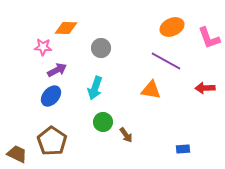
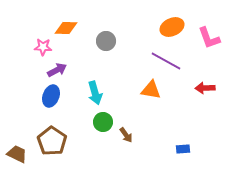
gray circle: moved 5 px right, 7 px up
cyan arrow: moved 5 px down; rotated 35 degrees counterclockwise
blue ellipse: rotated 20 degrees counterclockwise
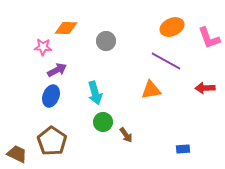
orange triangle: rotated 20 degrees counterclockwise
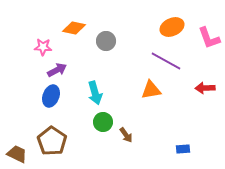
orange diamond: moved 8 px right; rotated 10 degrees clockwise
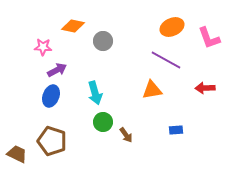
orange diamond: moved 1 px left, 2 px up
gray circle: moved 3 px left
purple line: moved 1 px up
orange triangle: moved 1 px right
brown pentagon: rotated 16 degrees counterclockwise
blue rectangle: moved 7 px left, 19 px up
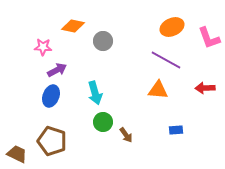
orange triangle: moved 6 px right; rotated 15 degrees clockwise
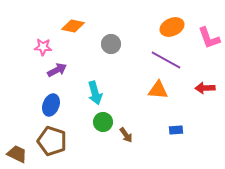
gray circle: moved 8 px right, 3 px down
blue ellipse: moved 9 px down
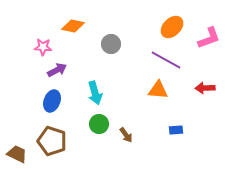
orange ellipse: rotated 20 degrees counterclockwise
pink L-shape: rotated 90 degrees counterclockwise
blue ellipse: moved 1 px right, 4 px up
green circle: moved 4 px left, 2 px down
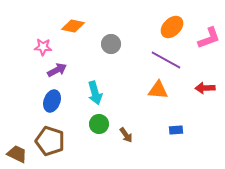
brown pentagon: moved 2 px left
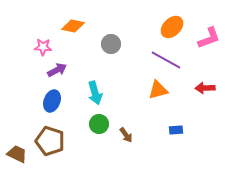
orange triangle: rotated 20 degrees counterclockwise
